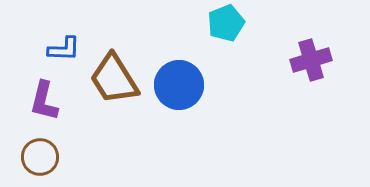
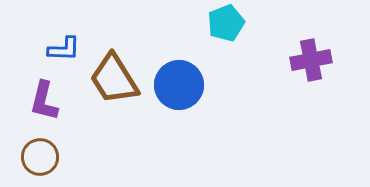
purple cross: rotated 6 degrees clockwise
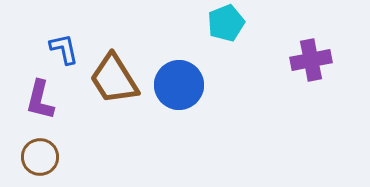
blue L-shape: rotated 104 degrees counterclockwise
purple L-shape: moved 4 px left, 1 px up
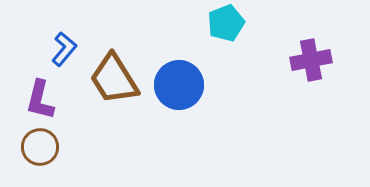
blue L-shape: rotated 52 degrees clockwise
brown circle: moved 10 px up
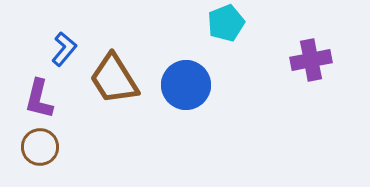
blue circle: moved 7 px right
purple L-shape: moved 1 px left, 1 px up
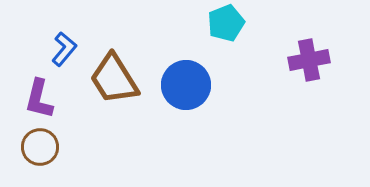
purple cross: moved 2 px left
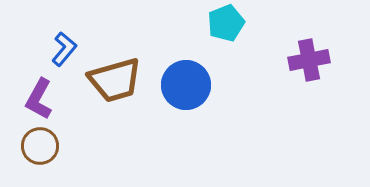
brown trapezoid: moved 1 px right, 1 px down; rotated 74 degrees counterclockwise
purple L-shape: rotated 15 degrees clockwise
brown circle: moved 1 px up
